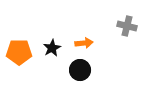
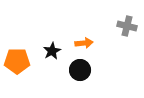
black star: moved 3 px down
orange pentagon: moved 2 px left, 9 px down
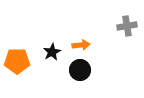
gray cross: rotated 24 degrees counterclockwise
orange arrow: moved 3 px left, 2 px down
black star: moved 1 px down
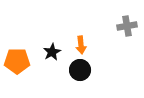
orange arrow: rotated 90 degrees clockwise
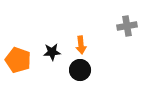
black star: rotated 24 degrees clockwise
orange pentagon: moved 1 px right, 1 px up; rotated 20 degrees clockwise
